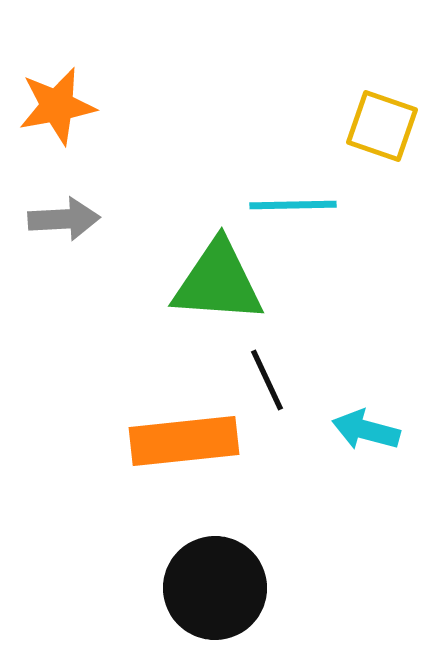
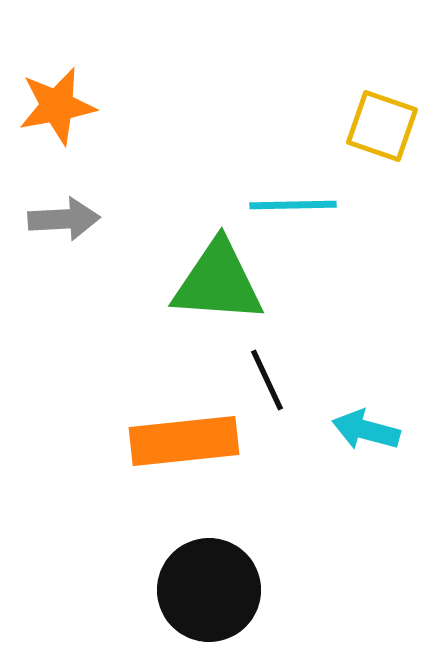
black circle: moved 6 px left, 2 px down
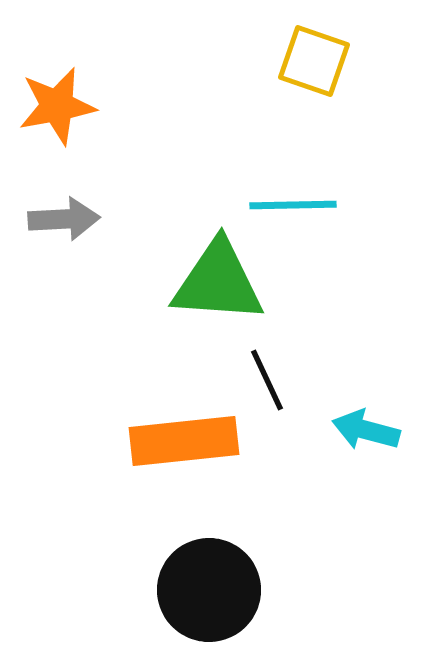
yellow square: moved 68 px left, 65 px up
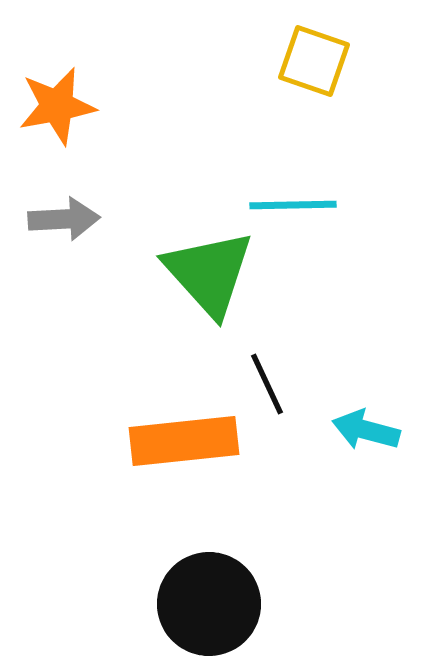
green triangle: moved 9 px left, 9 px up; rotated 44 degrees clockwise
black line: moved 4 px down
black circle: moved 14 px down
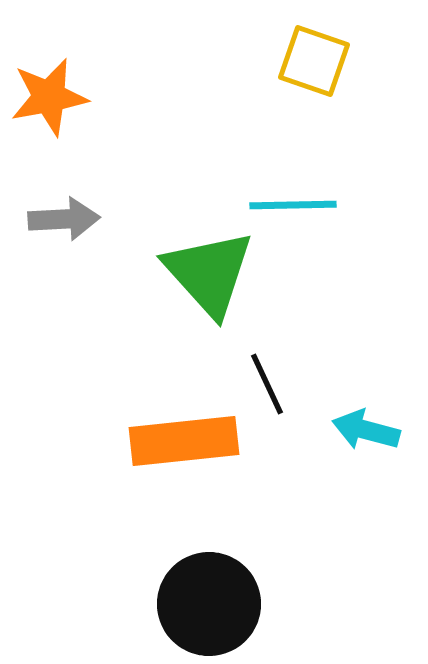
orange star: moved 8 px left, 9 px up
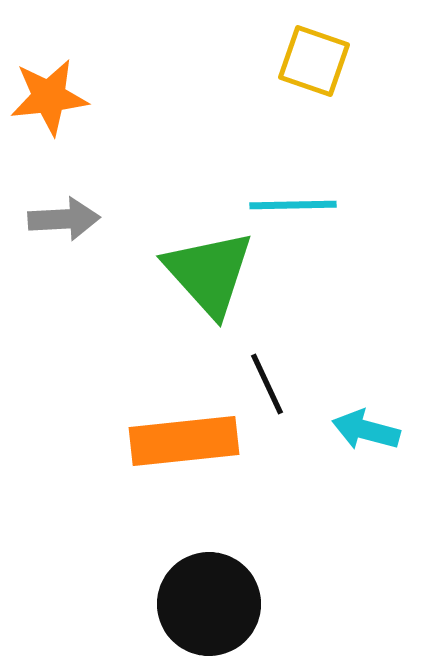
orange star: rotated 4 degrees clockwise
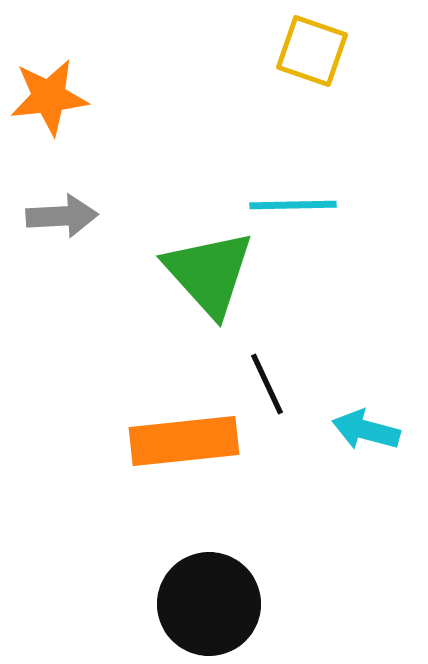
yellow square: moved 2 px left, 10 px up
gray arrow: moved 2 px left, 3 px up
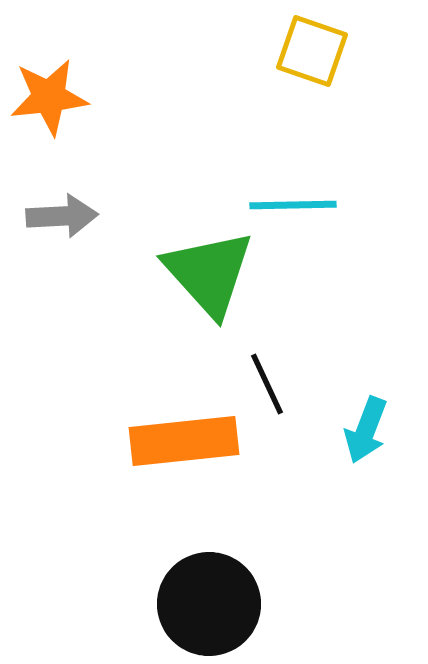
cyan arrow: rotated 84 degrees counterclockwise
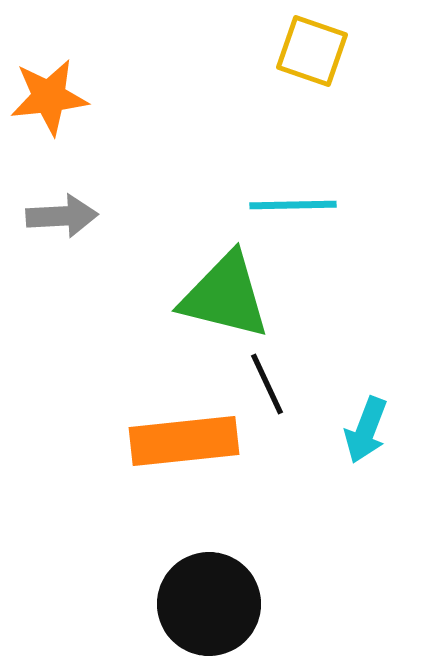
green triangle: moved 16 px right, 23 px down; rotated 34 degrees counterclockwise
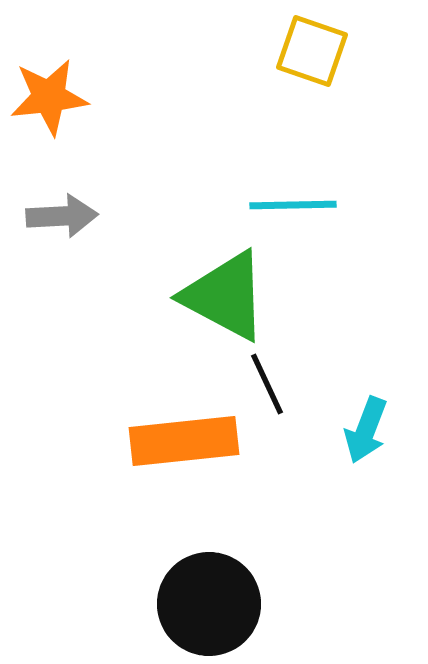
green triangle: rotated 14 degrees clockwise
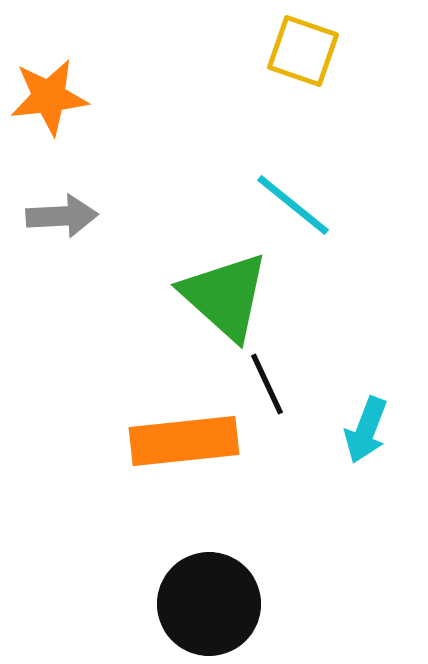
yellow square: moved 9 px left
cyan line: rotated 40 degrees clockwise
green triangle: rotated 14 degrees clockwise
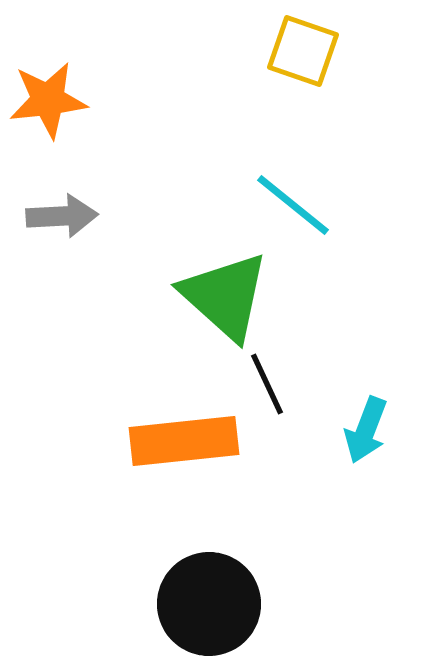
orange star: moved 1 px left, 3 px down
